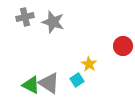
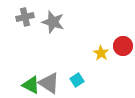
yellow star: moved 12 px right, 11 px up
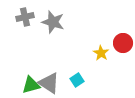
red circle: moved 3 px up
green triangle: rotated 42 degrees counterclockwise
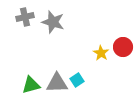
red circle: moved 4 px down
gray triangle: moved 8 px right; rotated 35 degrees counterclockwise
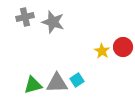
yellow star: moved 1 px right, 2 px up
green triangle: moved 2 px right
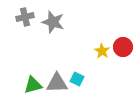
cyan square: moved 1 px up; rotated 32 degrees counterclockwise
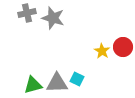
gray cross: moved 2 px right, 4 px up
gray star: moved 4 px up
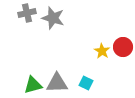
cyan square: moved 9 px right, 4 px down
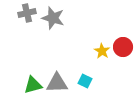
cyan square: moved 1 px left, 2 px up
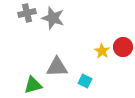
gray triangle: moved 16 px up
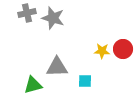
red circle: moved 2 px down
yellow star: rotated 28 degrees counterclockwise
cyan square: rotated 24 degrees counterclockwise
